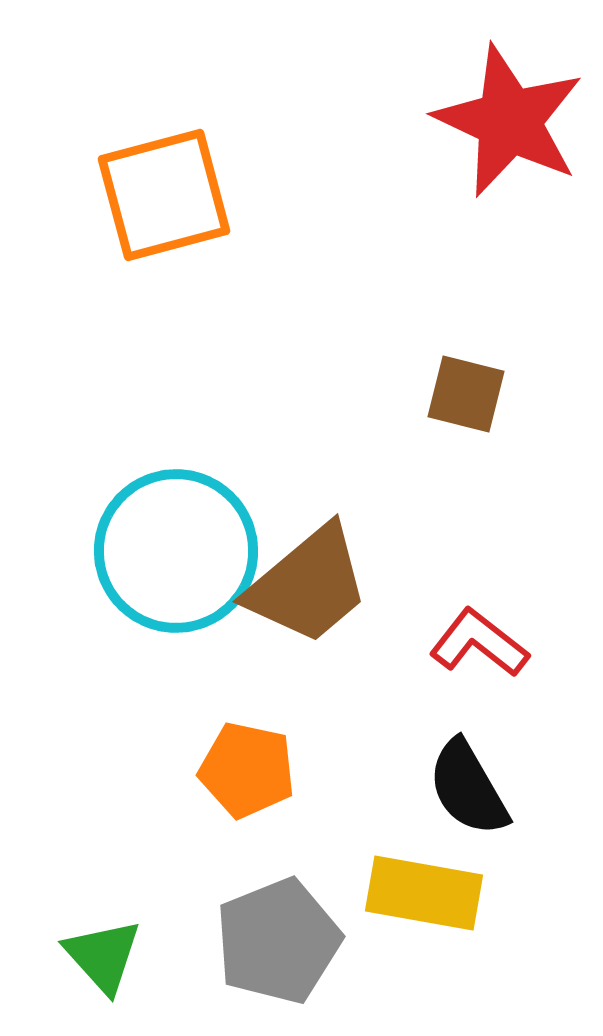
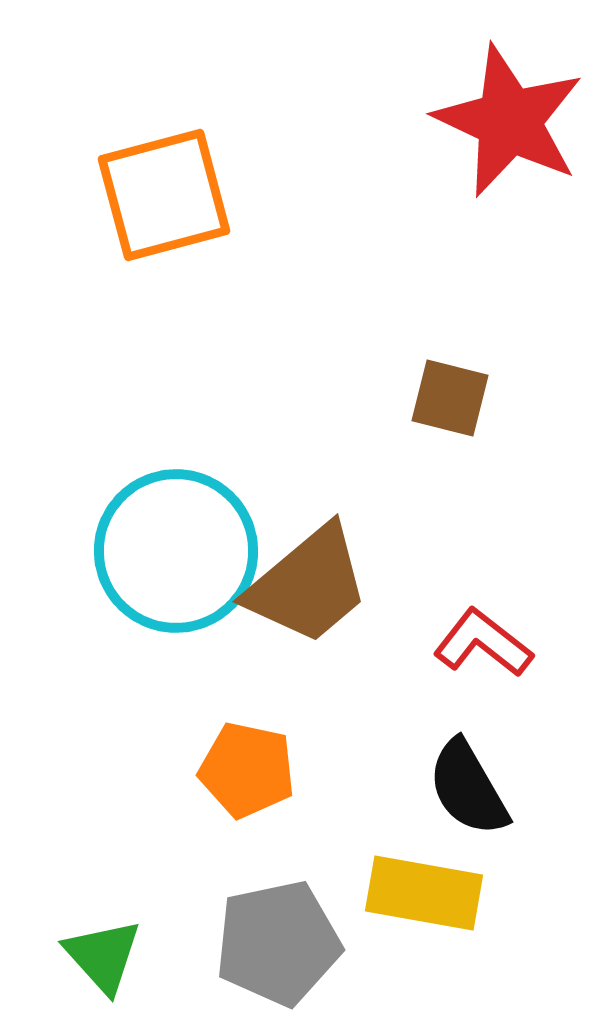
brown square: moved 16 px left, 4 px down
red L-shape: moved 4 px right
gray pentagon: moved 2 px down; rotated 10 degrees clockwise
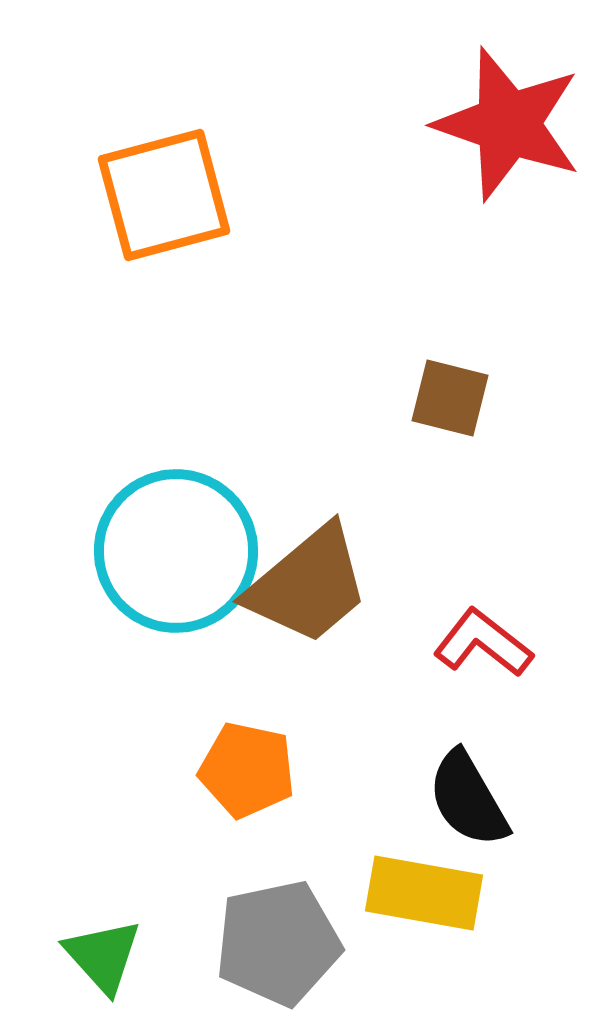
red star: moved 1 px left, 3 px down; rotated 6 degrees counterclockwise
black semicircle: moved 11 px down
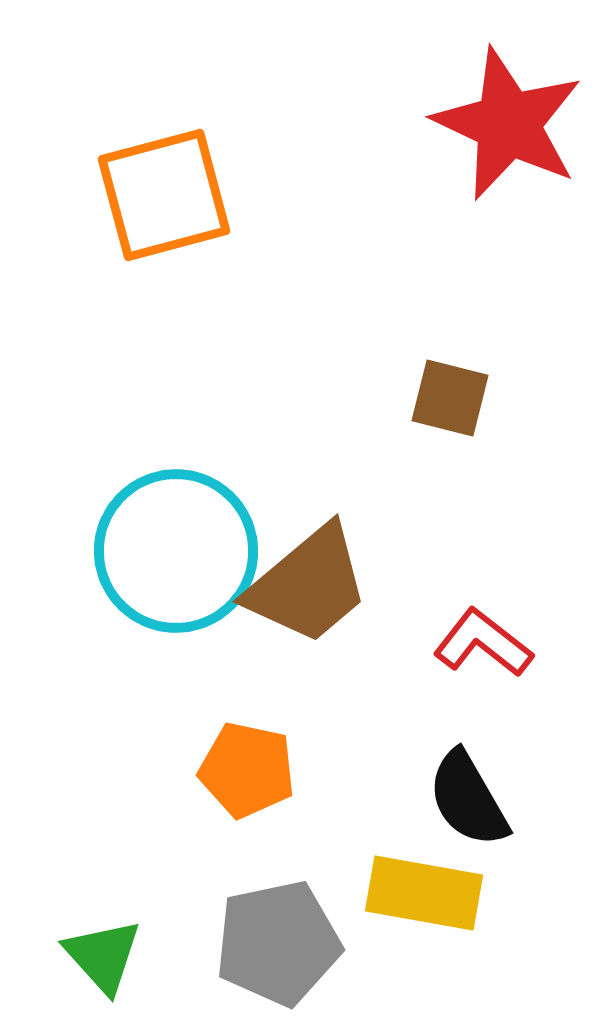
red star: rotated 6 degrees clockwise
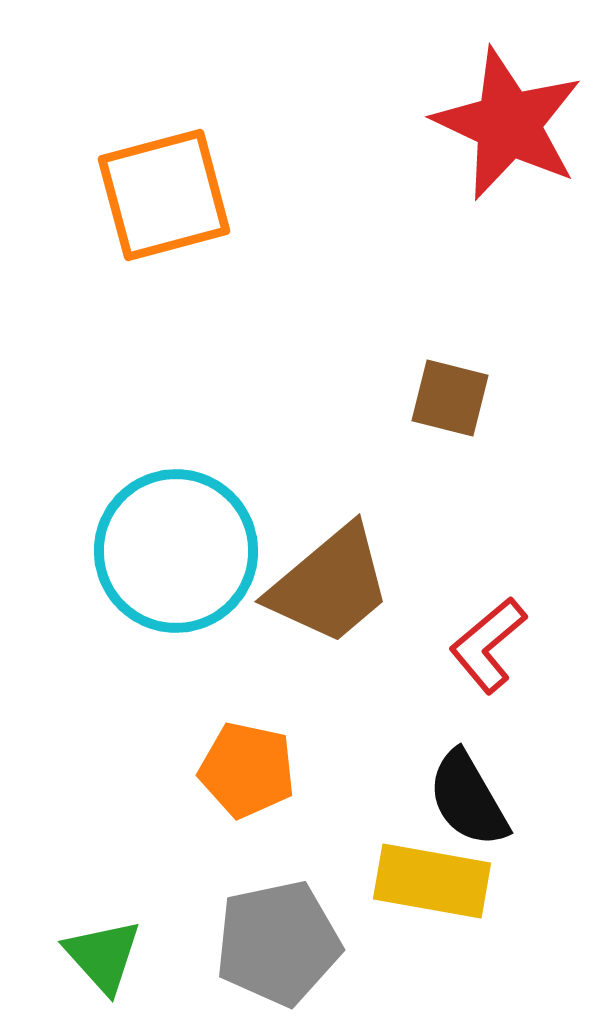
brown trapezoid: moved 22 px right
red L-shape: moved 5 px right, 2 px down; rotated 78 degrees counterclockwise
yellow rectangle: moved 8 px right, 12 px up
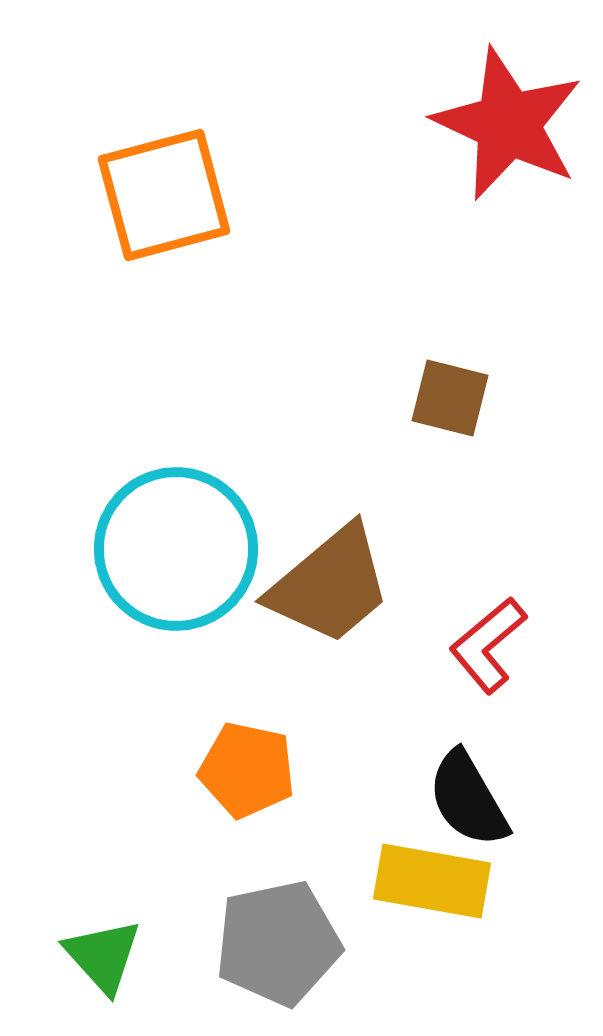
cyan circle: moved 2 px up
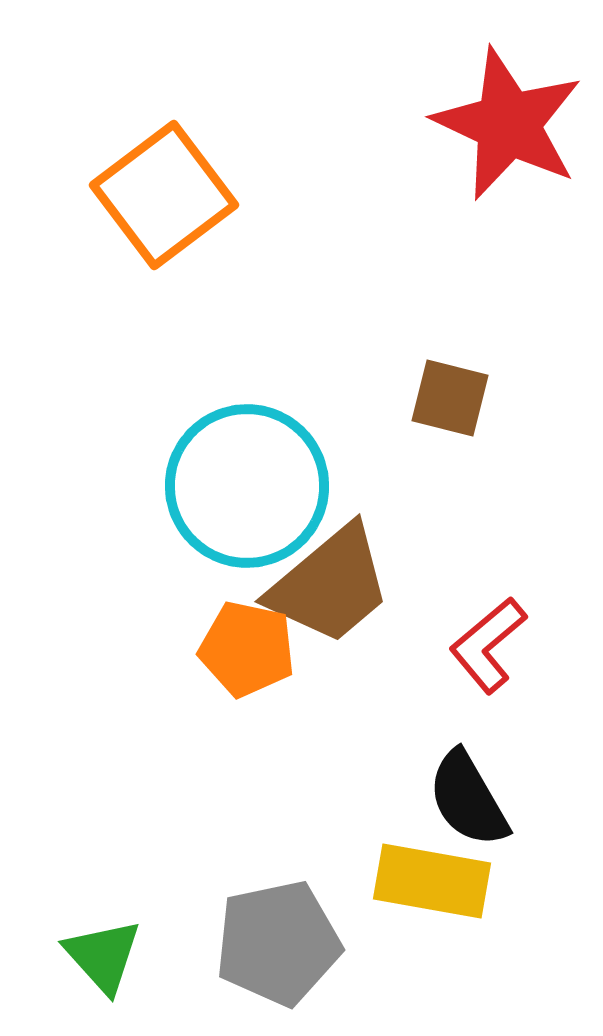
orange square: rotated 22 degrees counterclockwise
cyan circle: moved 71 px right, 63 px up
orange pentagon: moved 121 px up
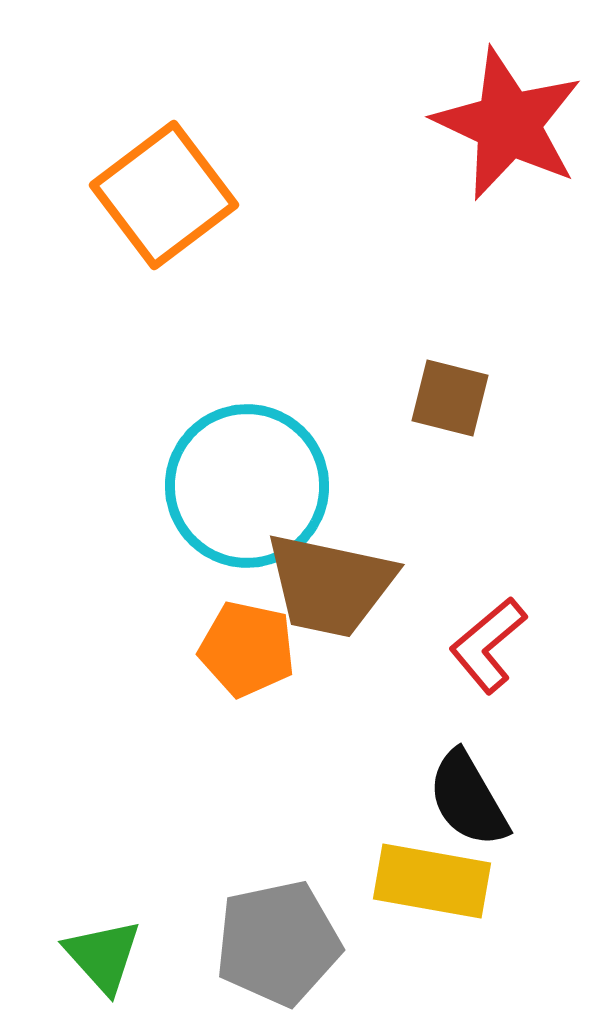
brown trapezoid: rotated 52 degrees clockwise
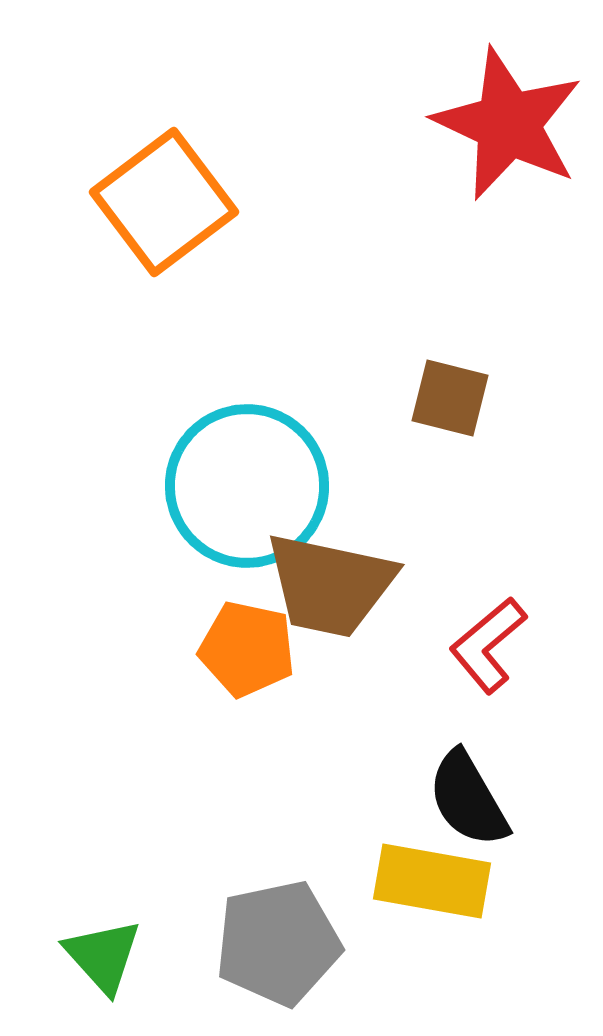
orange square: moved 7 px down
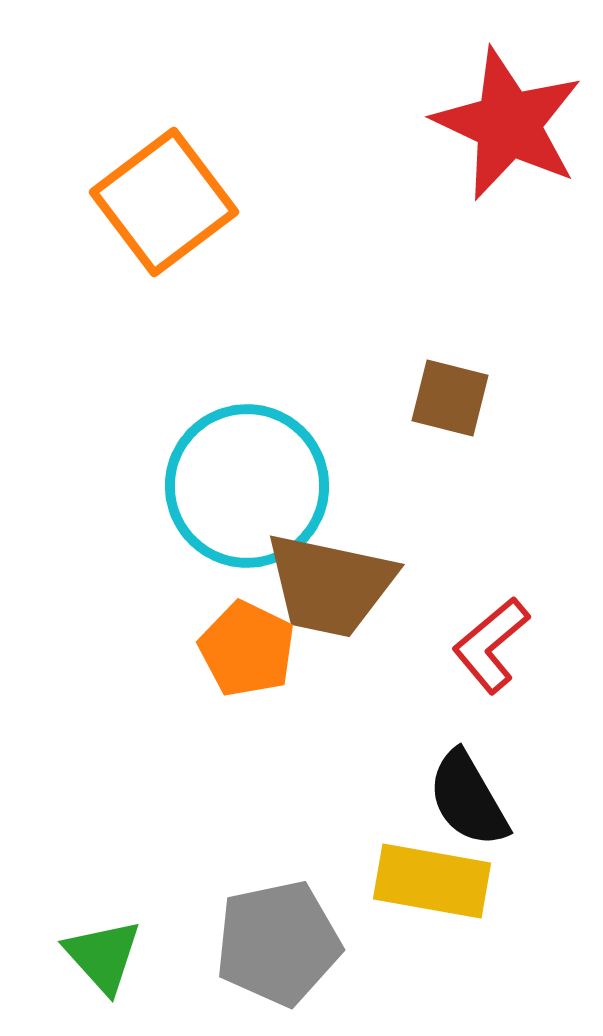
red L-shape: moved 3 px right
orange pentagon: rotated 14 degrees clockwise
